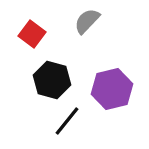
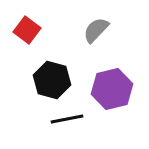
gray semicircle: moved 9 px right, 9 px down
red square: moved 5 px left, 4 px up
black line: moved 2 px up; rotated 40 degrees clockwise
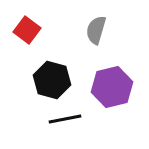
gray semicircle: rotated 28 degrees counterclockwise
purple hexagon: moved 2 px up
black line: moved 2 px left
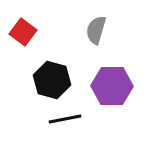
red square: moved 4 px left, 2 px down
purple hexagon: moved 1 px up; rotated 15 degrees clockwise
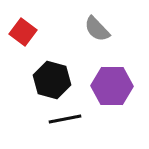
gray semicircle: moved 1 px right, 1 px up; rotated 60 degrees counterclockwise
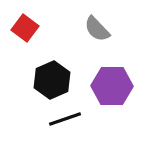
red square: moved 2 px right, 4 px up
black hexagon: rotated 21 degrees clockwise
black line: rotated 8 degrees counterclockwise
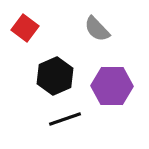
black hexagon: moved 3 px right, 4 px up
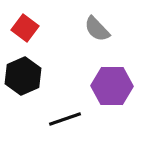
black hexagon: moved 32 px left
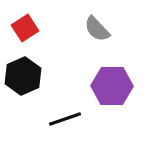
red square: rotated 20 degrees clockwise
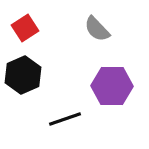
black hexagon: moved 1 px up
